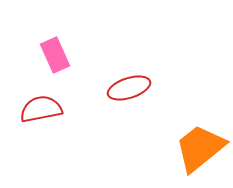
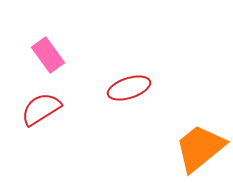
pink rectangle: moved 7 px left; rotated 12 degrees counterclockwise
red semicircle: rotated 21 degrees counterclockwise
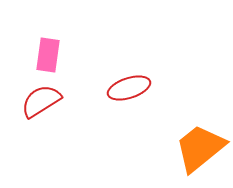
pink rectangle: rotated 44 degrees clockwise
red semicircle: moved 8 px up
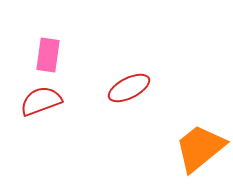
red ellipse: rotated 9 degrees counterclockwise
red semicircle: rotated 12 degrees clockwise
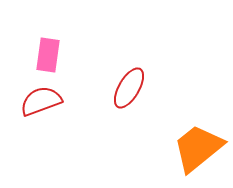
red ellipse: rotated 33 degrees counterclockwise
orange trapezoid: moved 2 px left
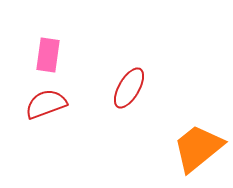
red semicircle: moved 5 px right, 3 px down
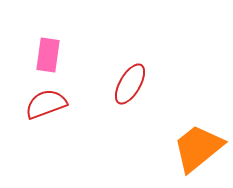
red ellipse: moved 1 px right, 4 px up
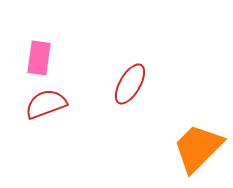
pink rectangle: moved 9 px left, 3 px down
orange trapezoid: rotated 6 degrees counterclockwise
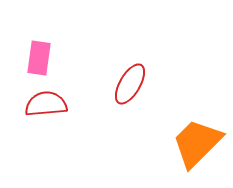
red semicircle: rotated 15 degrees clockwise
orange trapezoid: moved 1 px left, 5 px up
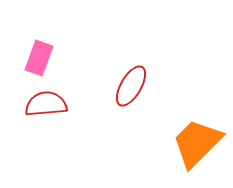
pink rectangle: rotated 12 degrees clockwise
red ellipse: moved 1 px right, 2 px down
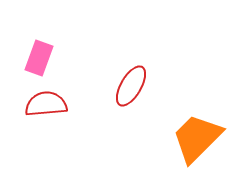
orange trapezoid: moved 5 px up
